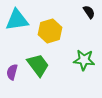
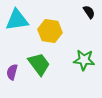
yellow hexagon: rotated 25 degrees clockwise
green trapezoid: moved 1 px right, 1 px up
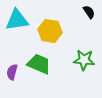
green trapezoid: rotated 30 degrees counterclockwise
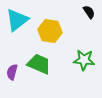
cyan triangle: rotated 30 degrees counterclockwise
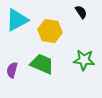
black semicircle: moved 8 px left
cyan triangle: rotated 10 degrees clockwise
green trapezoid: moved 3 px right
purple semicircle: moved 2 px up
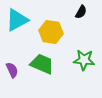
black semicircle: rotated 64 degrees clockwise
yellow hexagon: moved 1 px right, 1 px down
purple semicircle: rotated 140 degrees clockwise
